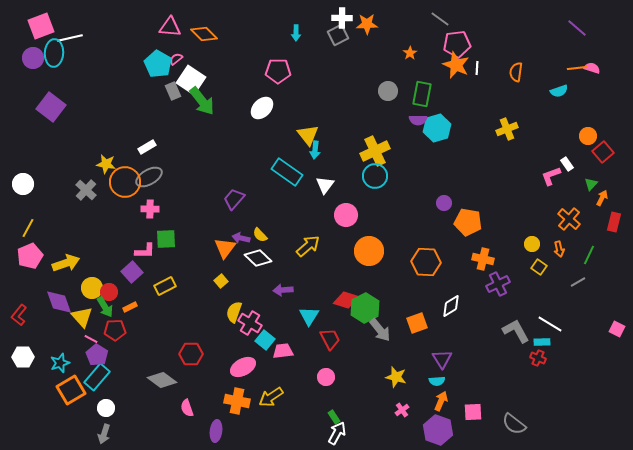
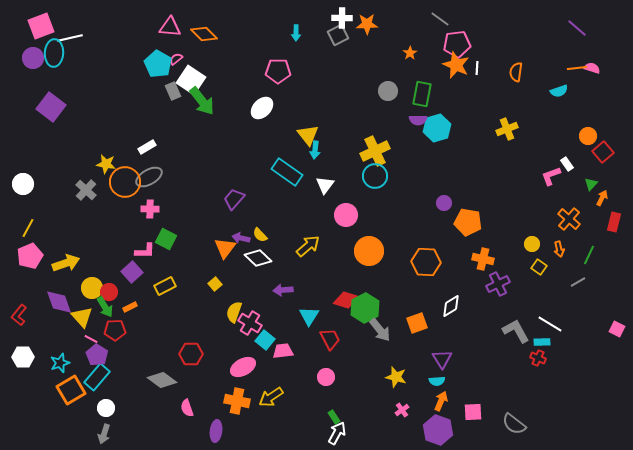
green square at (166, 239): rotated 30 degrees clockwise
yellow square at (221, 281): moved 6 px left, 3 px down
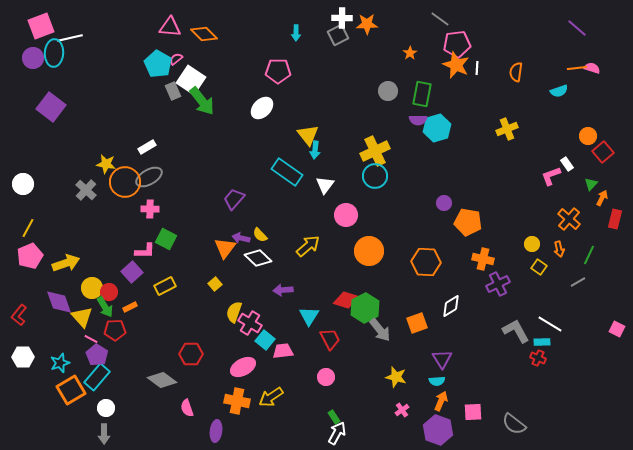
red rectangle at (614, 222): moved 1 px right, 3 px up
gray arrow at (104, 434): rotated 18 degrees counterclockwise
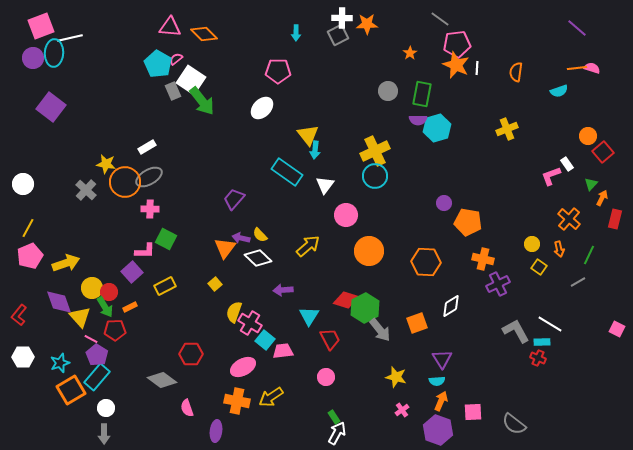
yellow triangle at (82, 317): moved 2 px left
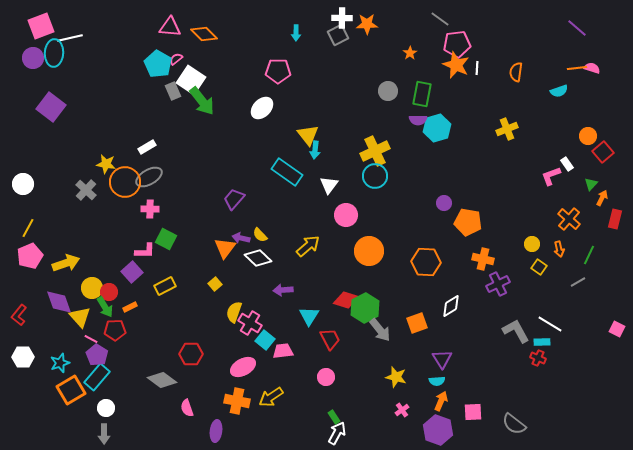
white triangle at (325, 185): moved 4 px right
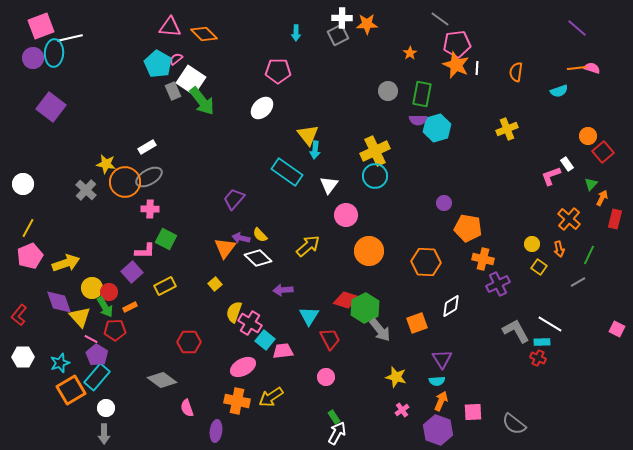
orange pentagon at (468, 222): moved 6 px down
red hexagon at (191, 354): moved 2 px left, 12 px up
